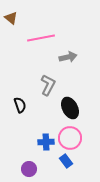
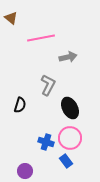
black semicircle: rotated 35 degrees clockwise
blue cross: rotated 21 degrees clockwise
purple circle: moved 4 px left, 2 px down
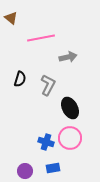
black semicircle: moved 26 px up
blue rectangle: moved 13 px left, 7 px down; rotated 64 degrees counterclockwise
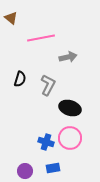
black ellipse: rotated 45 degrees counterclockwise
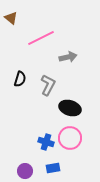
pink line: rotated 16 degrees counterclockwise
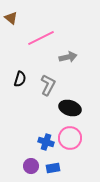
purple circle: moved 6 px right, 5 px up
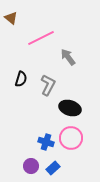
gray arrow: rotated 114 degrees counterclockwise
black semicircle: moved 1 px right
pink circle: moved 1 px right
blue rectangle: rotated 32 degrees counterclockwise
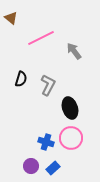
gray arrow: moved 6 px right, 6 px up
black ellipse: rotated 55 degrees clockwise
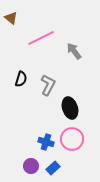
pink circle: moved 1 px right, 1 px down
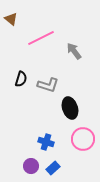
brown triangle: moved 1 px down
gray L-shape: rotated 80 degrees clockwise
pink circle: moved 11 px right
